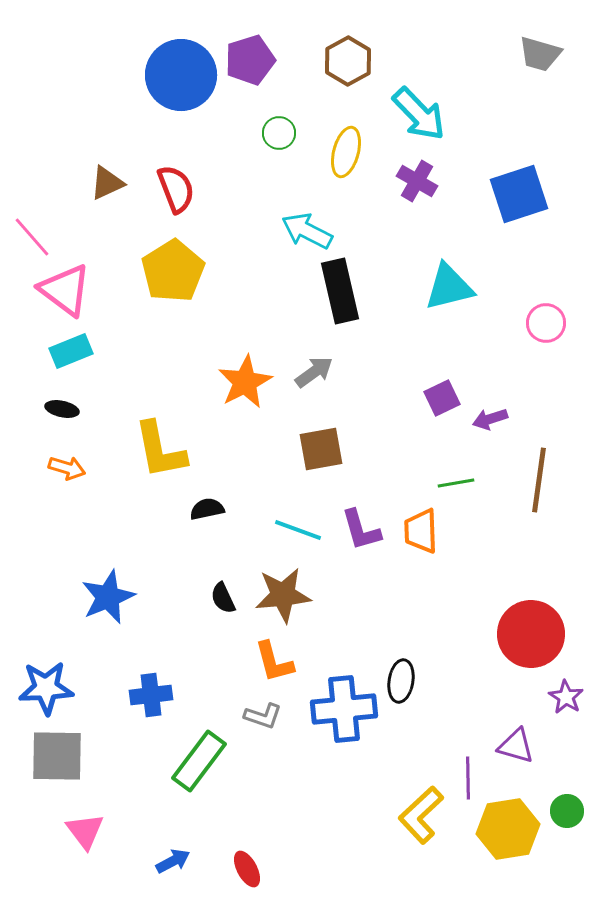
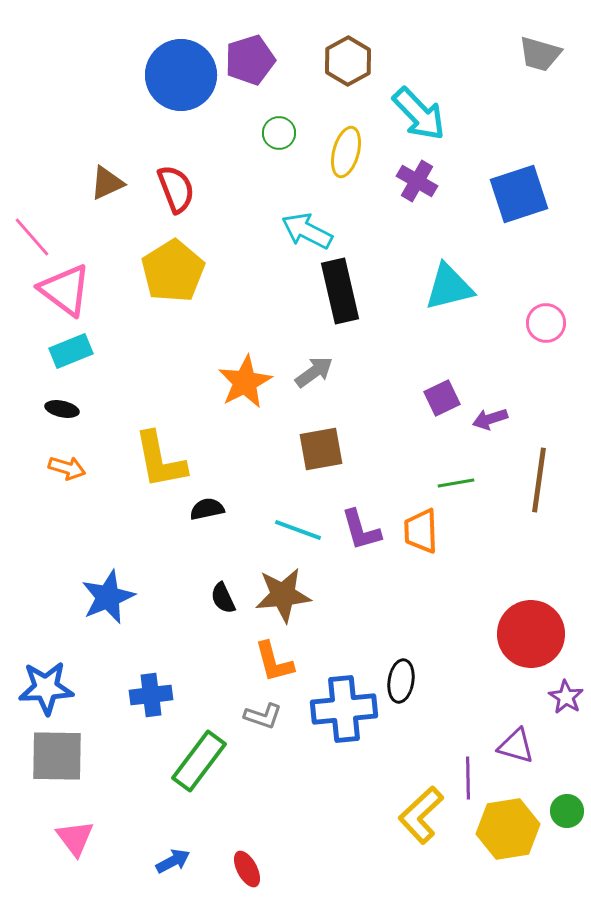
yellow L-shape at (160, 450): moved 10 px down
pink triangle at (85, 831): moved 10 px left, 7 px down
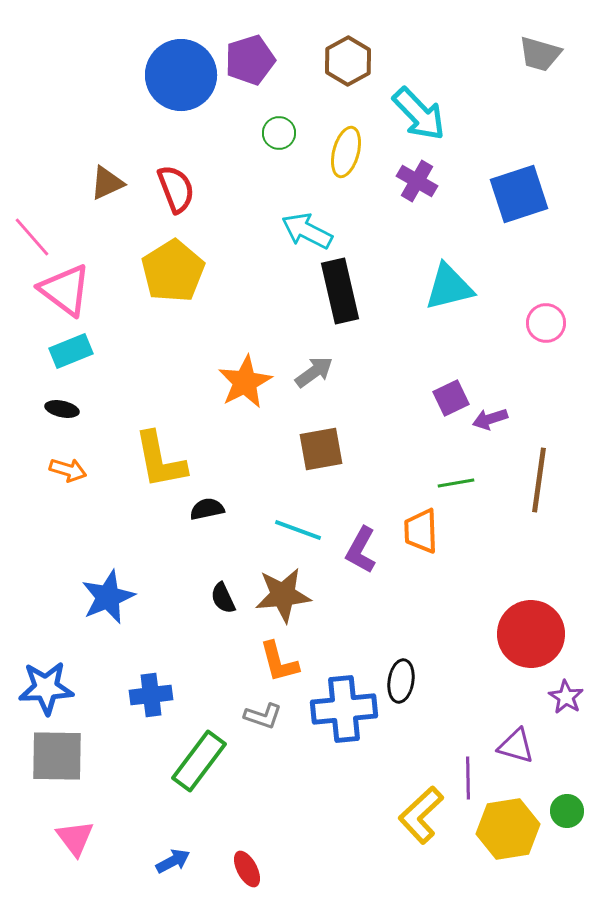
purple square at (442, 398): moved 9 px right
orange arrow at (67, 468): moved 1 px right, 2 px down
purple L-shape at (361, 530): moved 20 px down; rotated 45 degrees clockwise
orange L-shape at (274, 662): moved 5 px right
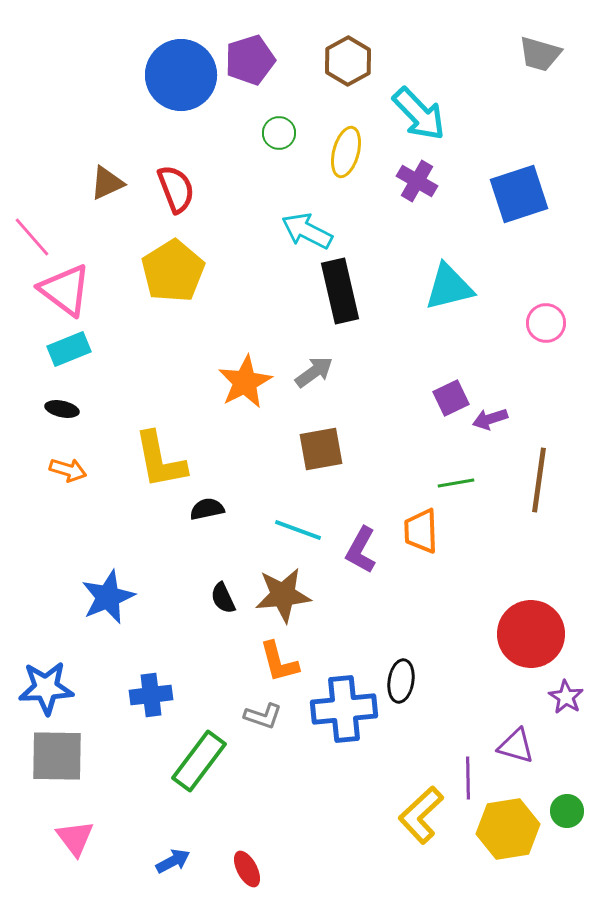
cyan rectangle at (71, 351): moved 2 px left, 2 px up
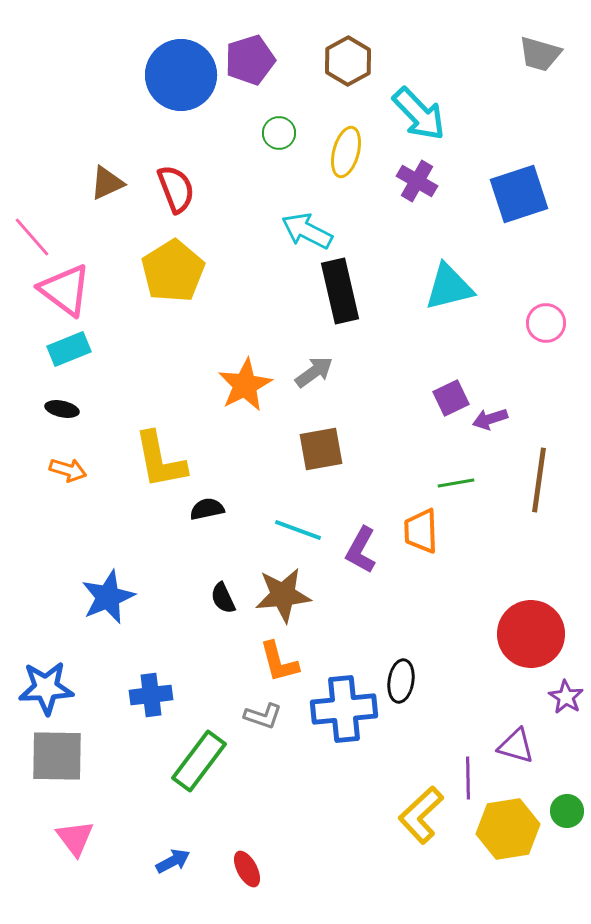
orange star at (245, 382): moved 3 px down
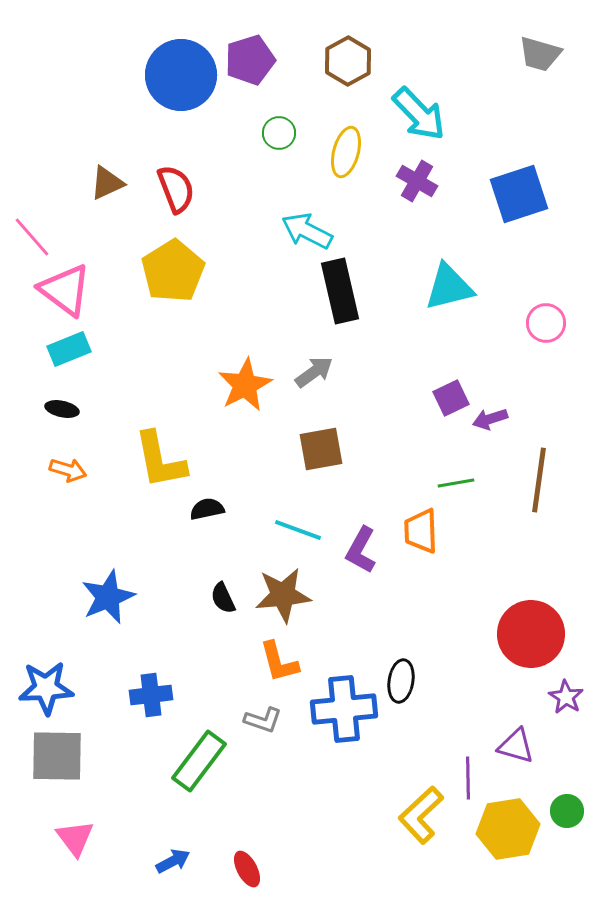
gray L-shape at (263, 716): moved 4 px down
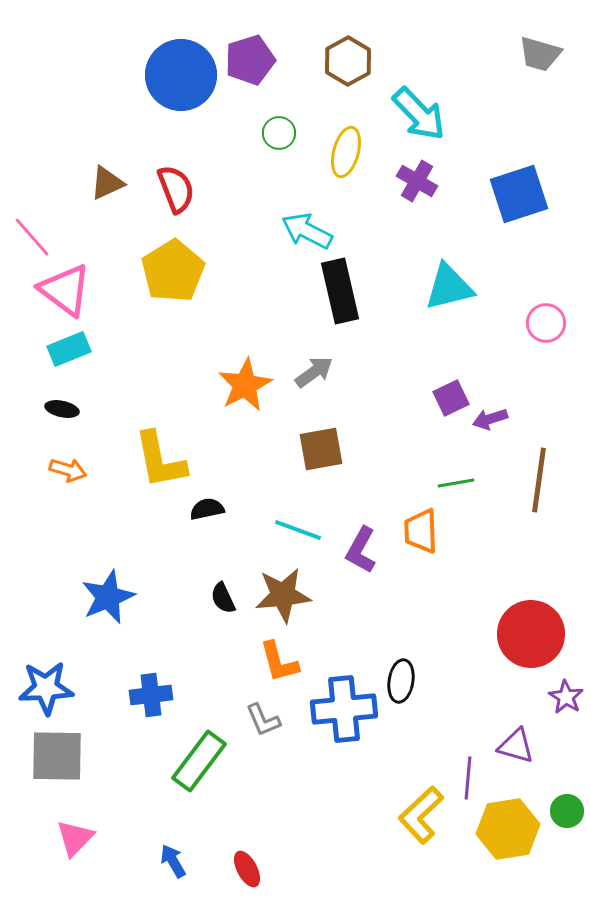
gray L-shape at (263, 720): rotated 48 degrees clockwise
purple line at (468, 778): rotated 6 degrees clockwise
pink triangle at (75, 838): rotated 21 degrees clockwise
blue arrow at (173, 861): rotated 92 degrees counterclockwise
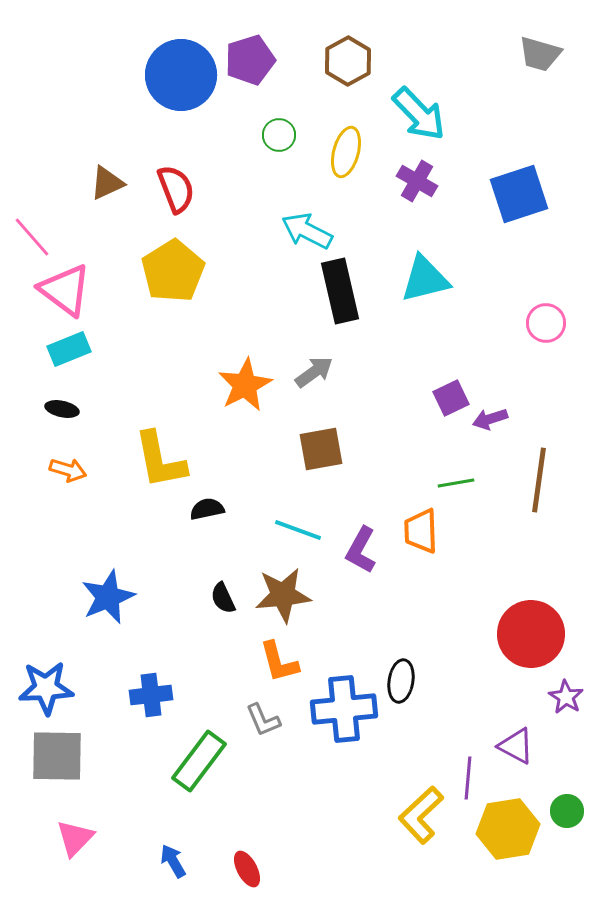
green circle at (279, 133): moved 2 px down
cyan triangle at (449, 287): moved 24 px left, 8 px up
purple triangle at (516, 746): rotated 12 degrees clockwise
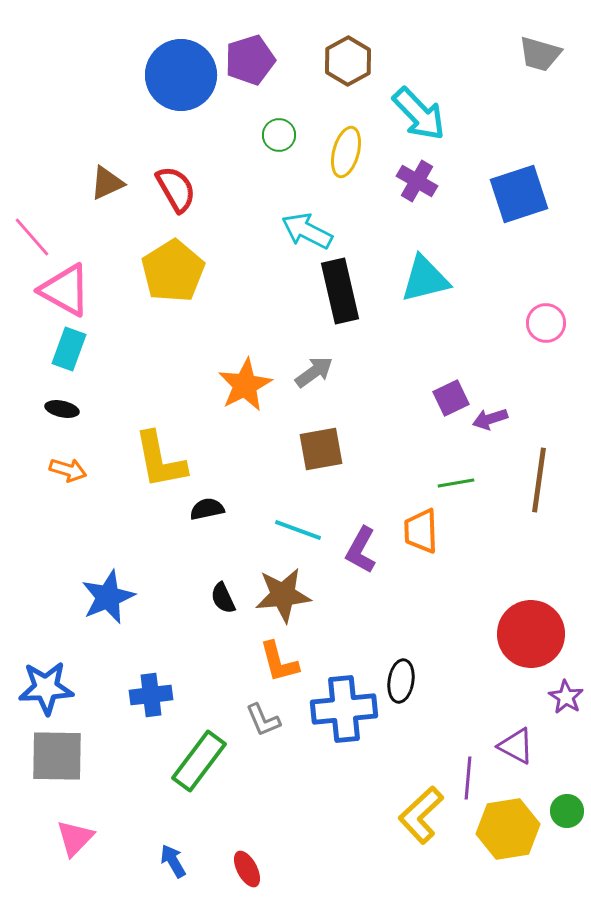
red semicircle at (176, 189): rotated 9 degrees counterclockwise
pink triangle at (65, 290): rotated 8 degrees counterclockwise
cyan rectangle at (69, 349): rotated 48 degrees counterclockwise
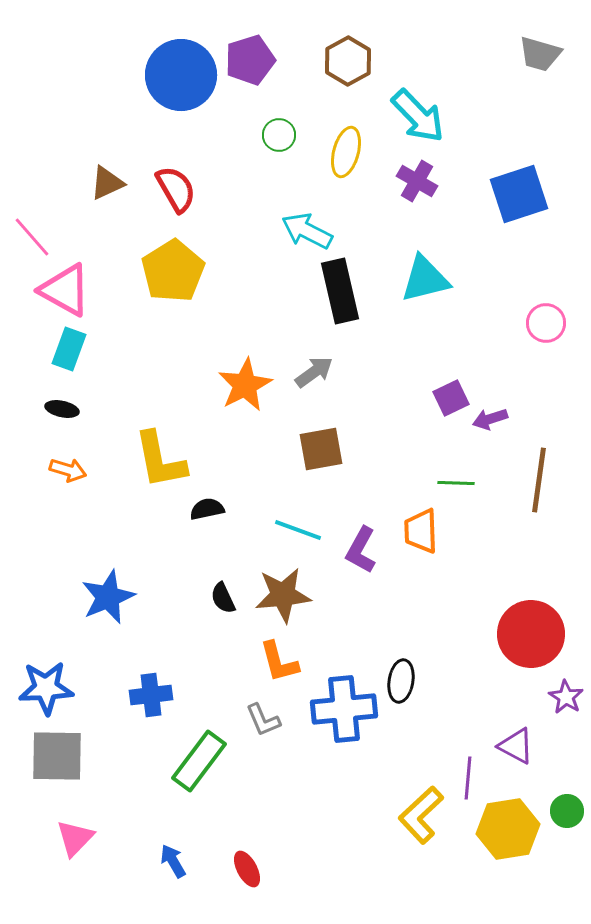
cyan arrow at (419, 114): moved 1 px left, 2 px down
green line at (456, 483): rotated 12 degrees clockwise
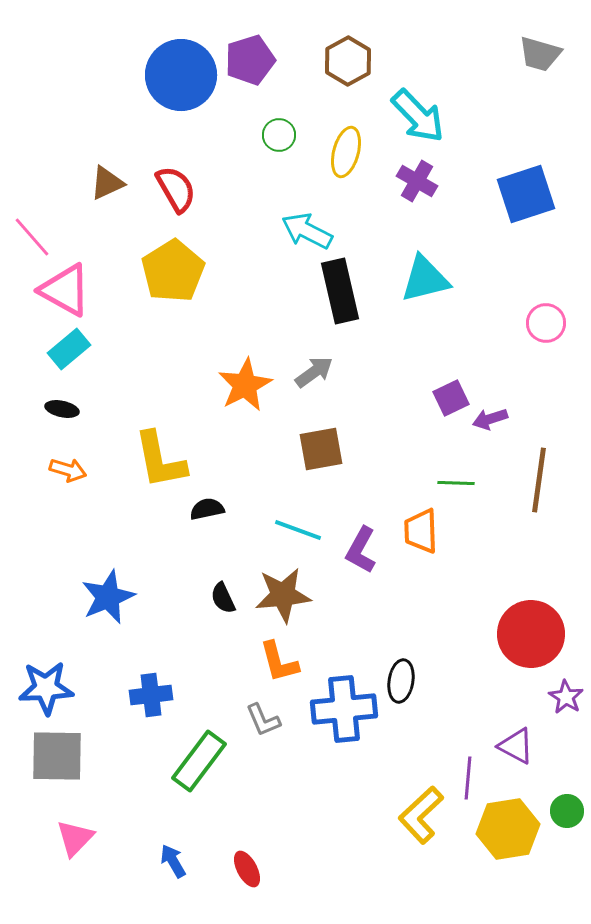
blue square at (519, 194): moved 7 px right
cyan rectangle at (69, 349): rotated 30 degrees clockwise
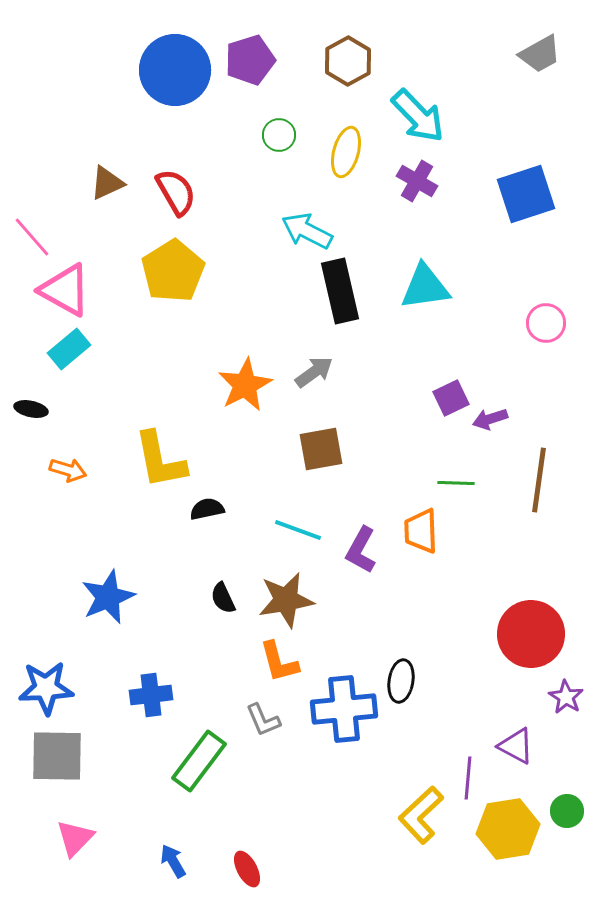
gray trapezoid at (540, 54): rotated 45 degrees counterclockwise
blue circle at (181, 75): moved 6 px left, 5 px up
red semicircle at (176, 189): moved 3 px down
cyan triangle at (425, 279): moved 8 px down; rotated 6 degrees clockwise
black ellipse at (62, 409): moved 31 px left
brown star at (283, 595): moved 3 px right, 5 px down; rotated 4 degrees counterclockwise
